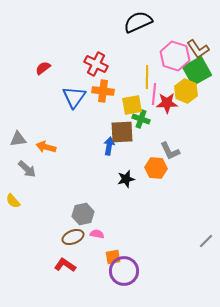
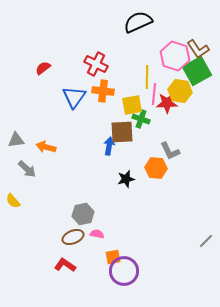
yellow hexagon: moved 6 px left; rotated 15 degrees counterclockwise
gray triangle: moved 2 px left, 1 px down
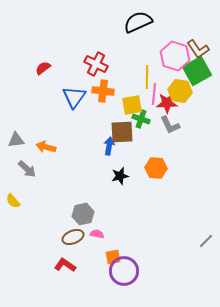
gray L-shape: moved 26 px up
black star: moved 6 px left, 3 px up
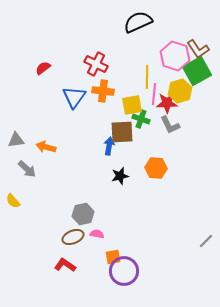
yellow hexagon: rotated 25 degrees counterclockwise
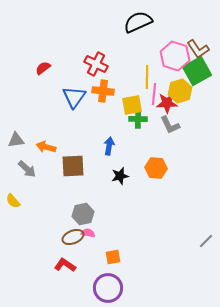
green cross: moved 3 px left; rotated 18 degrees counterclockwise
brown square: moved 49 px left, 34 px down
pink semicircle: moved 9 px left, 1 px up
purple circle: moved 16 px left, 17 px down
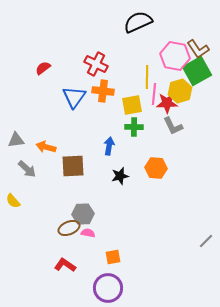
pink hexagon: rotated 8 degrees counterclockwise
green cross: moved 4 px left, 8 px down
gray L-shape: moved 3 px right, 1 px down
gray hexagon: rotated 10 degrees clockwise
brown ellipse: moved 4 px left, 9 px up
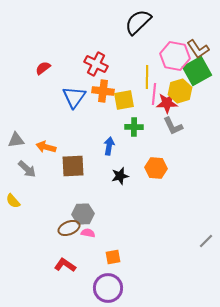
black semicircle: rotated 20 degrees counterclockwise
yellow square: moved 8 px left, 5 px up
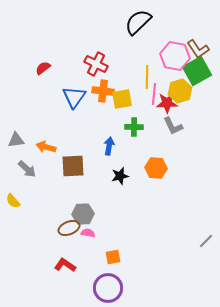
yellow square: moved 2 px left, 1 px up
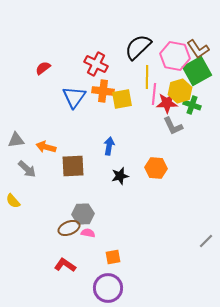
black semicircle: moved 25 px down
green cross: moved 58 px right, 22 px up; rotated 18 degrees clockwise
